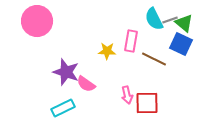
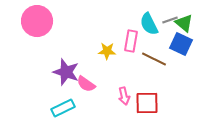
cyan semicircle: moved 5 px left, 5 px down
pink arrow: moved 3 px left, 1 px down
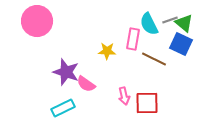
pink rectangle: moved 2 px right, 2 px up
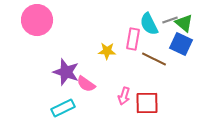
pink circle: moved 1 px up
pink arrow: rotated 30 degrees clockwise
